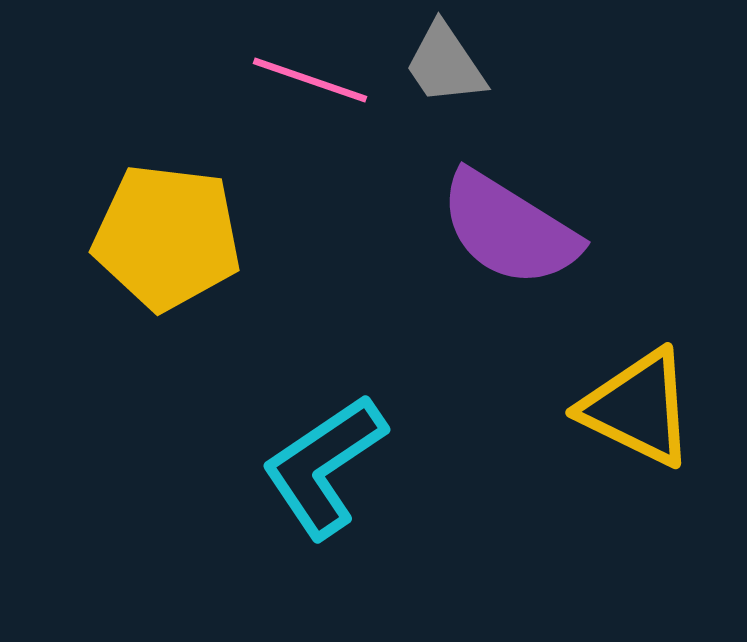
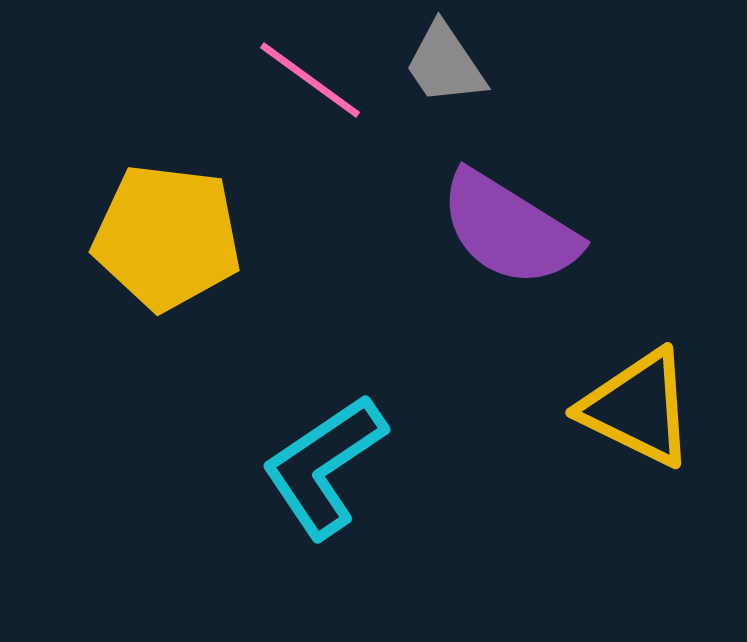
pink line: rotated 17 degrees clockwise
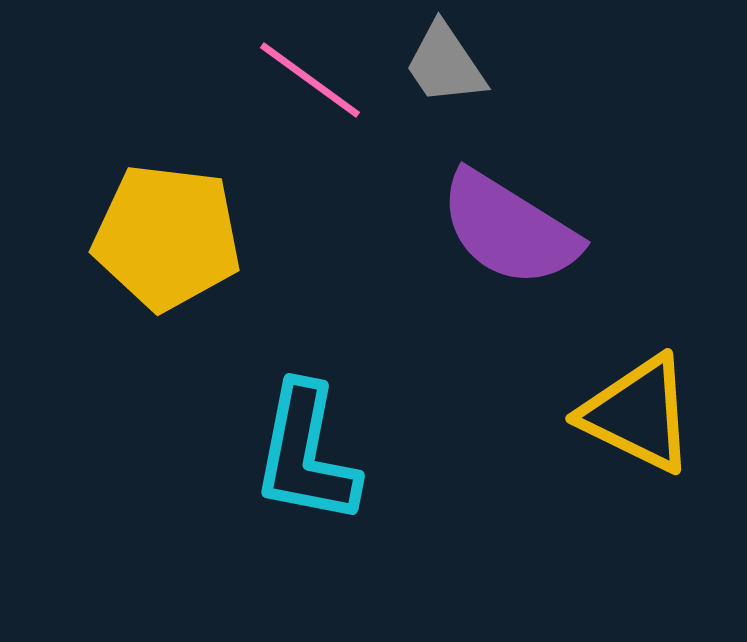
yellow triangle: moved 6 px down
cyan L-shape: moved 18 px left, 12 px up; rotated 45 degrees counterclockwise
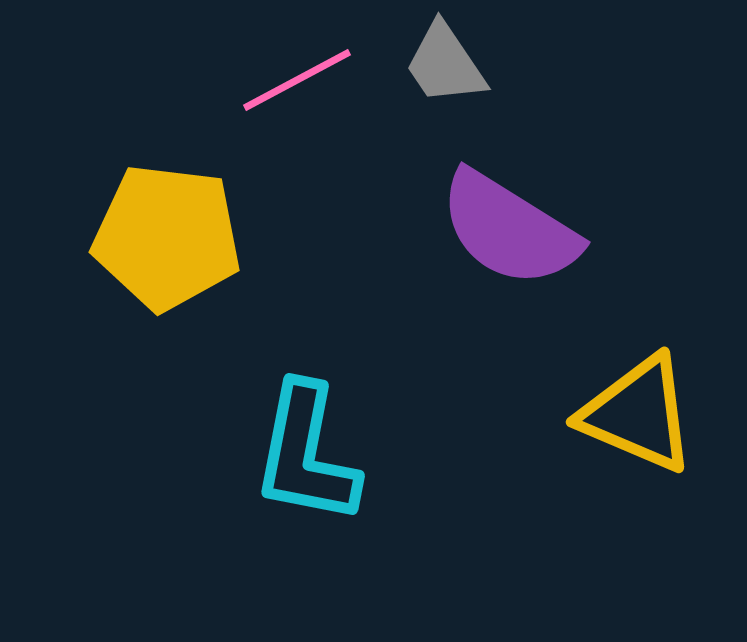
pink line: moved 13 px left; rotated 64 degrees counterclockwise
yellow triangle: rotated 3 degrees counterclockwise
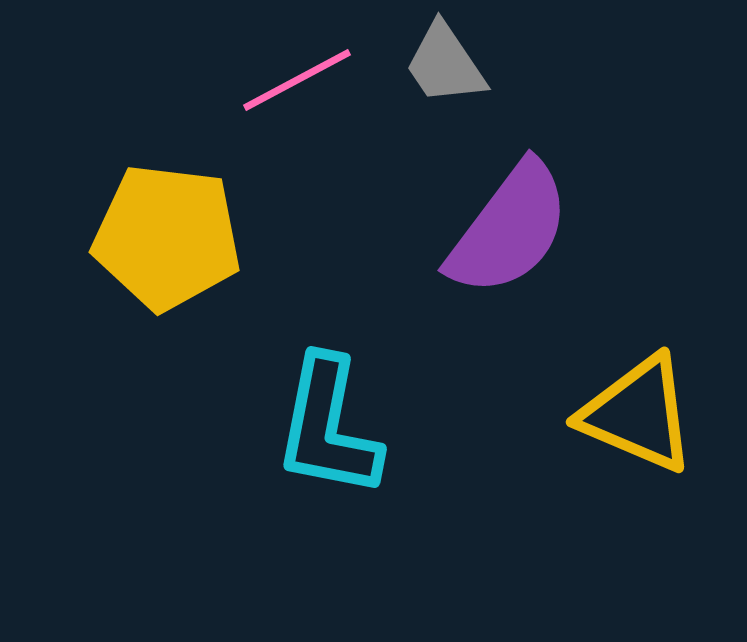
purple semicircle: rotated 85 degrees counterclockwise
cyan L-shape: moved 22 px right, 27 px up
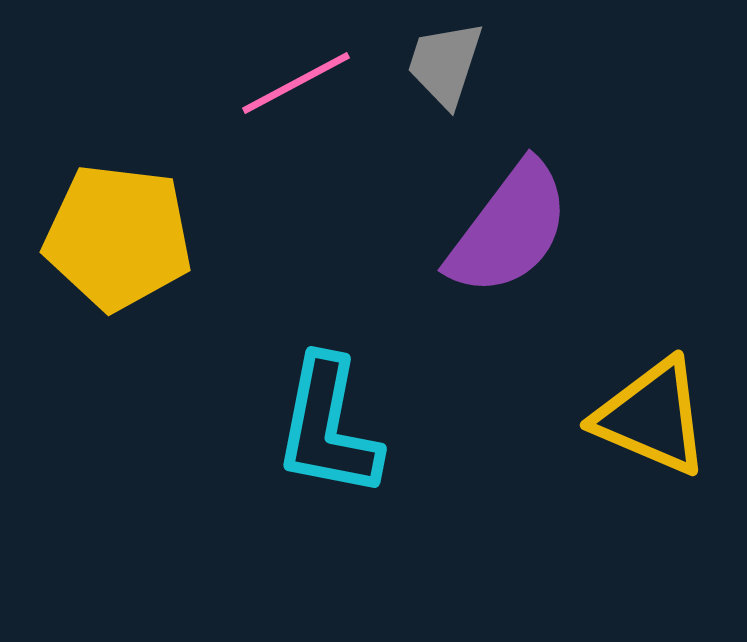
gray trapezoid: rotated 52 degrees clockwise
pink line: moved 1 px left, 3 px down
yellow pentagon: moved 49 px left
yellow triangle: moved 14 px right, 3 px down
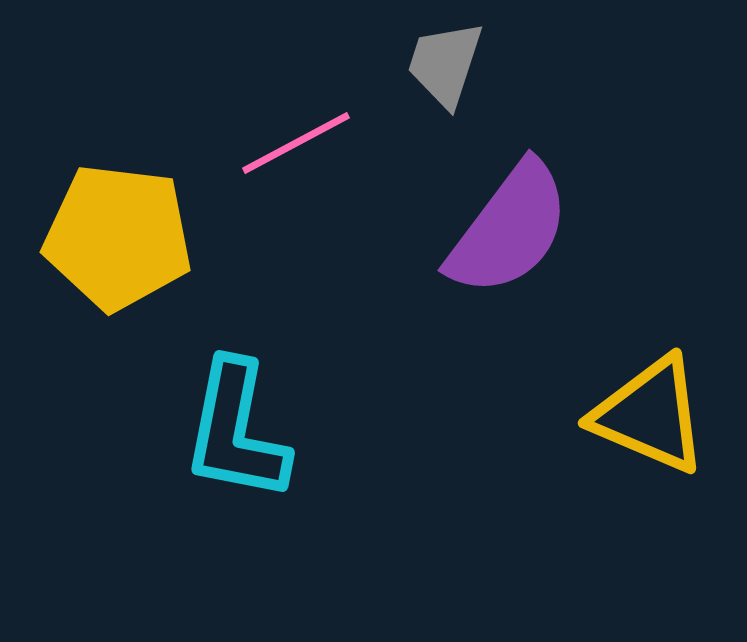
pink line: moved 60 px down
yellow triangle: moved 2 px left, 2 px up
cyan L-shape: moved 92 px left, 4 px down
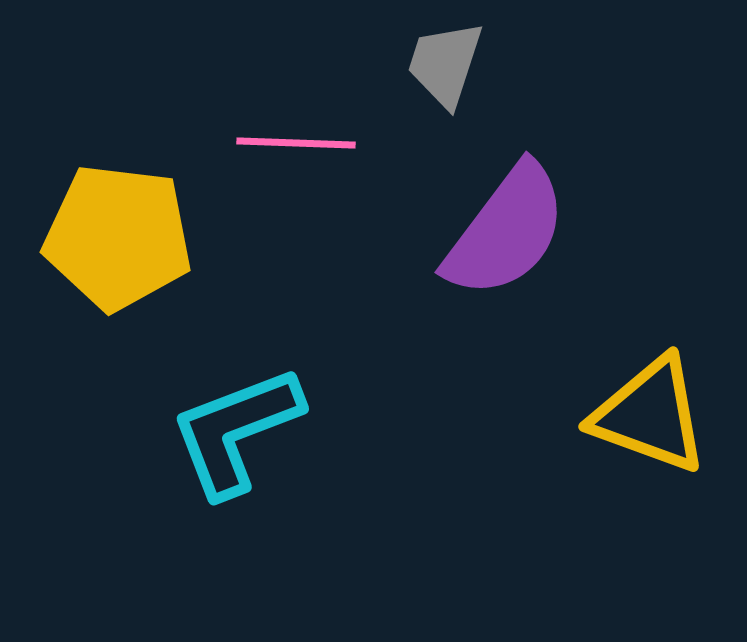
pink line: rotated 30 degrees clockwise
purple semicircle: moved 3 px left, 2 px down
yellow triangle: rotated 3 degrees counterclockwise
cyan L-shape: rotated 58 degrees clockwise
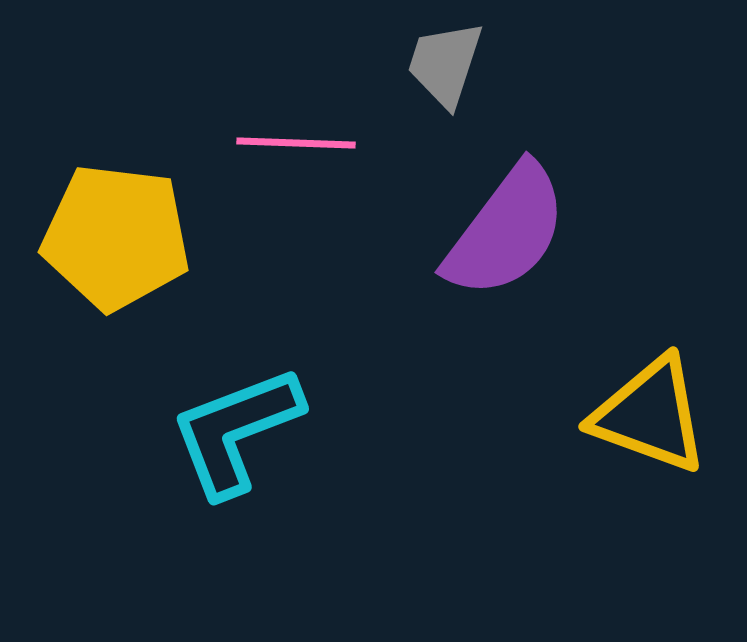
yellow pentagon: moved 2 px left
